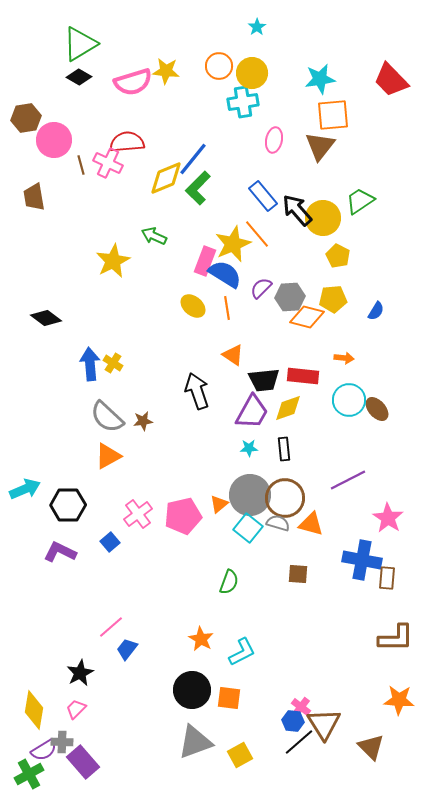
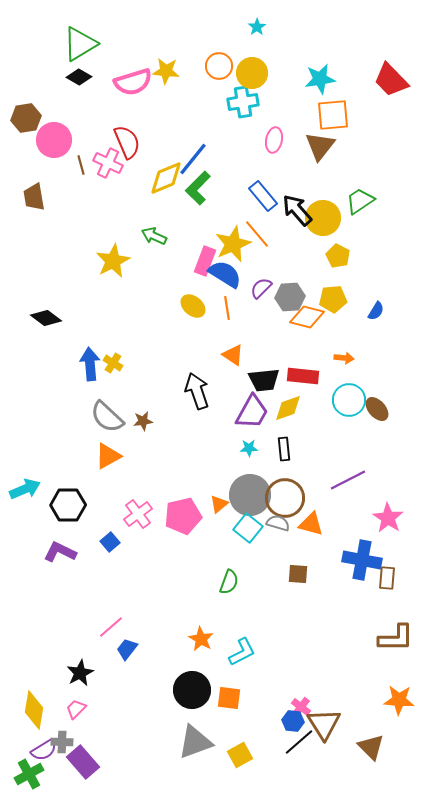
red semicircle at (127, 142): rotated 72 degrees clockwise
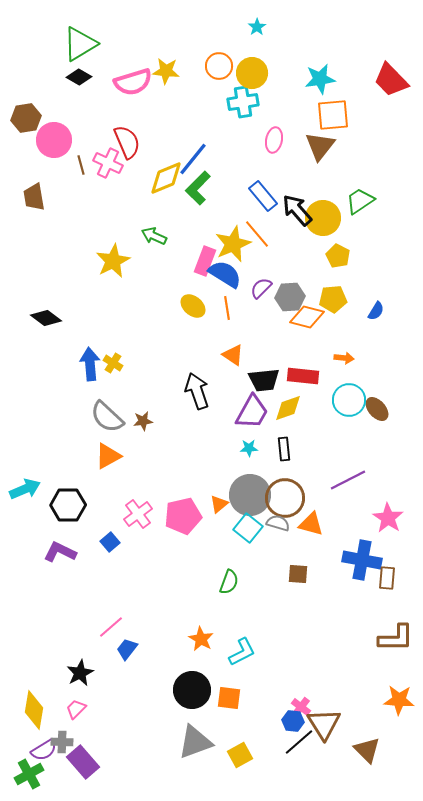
brown triangle at (371, 747): moved 4 px left, 3 px down
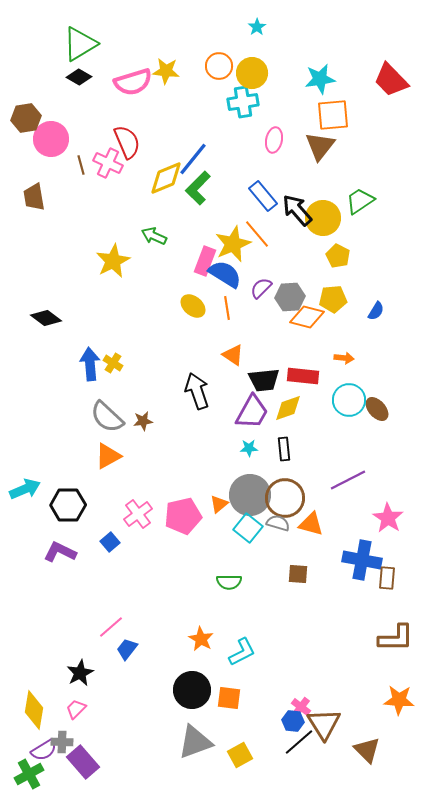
pink circle at (54, 140): moved 3 px left, 1 px up
green semicircle at (229, 582): rotated 70 degrees clockwise
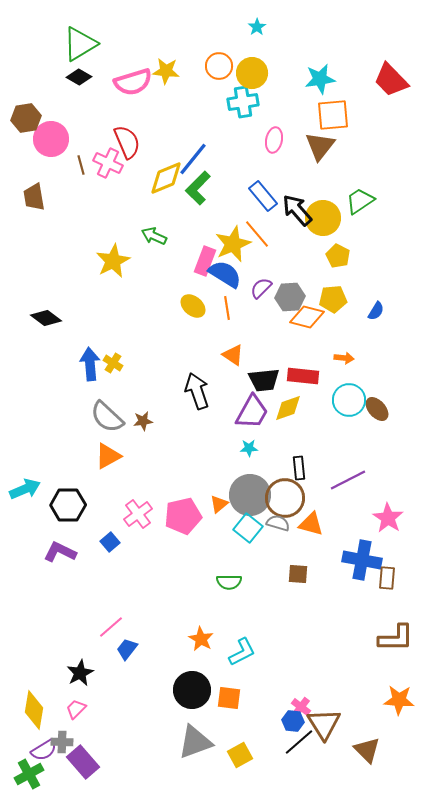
black rectangle at (284, 449): moved 15 px right, 19 px down
